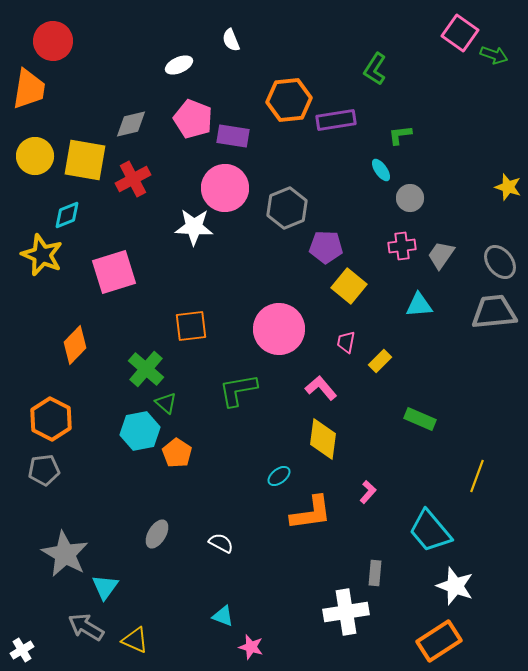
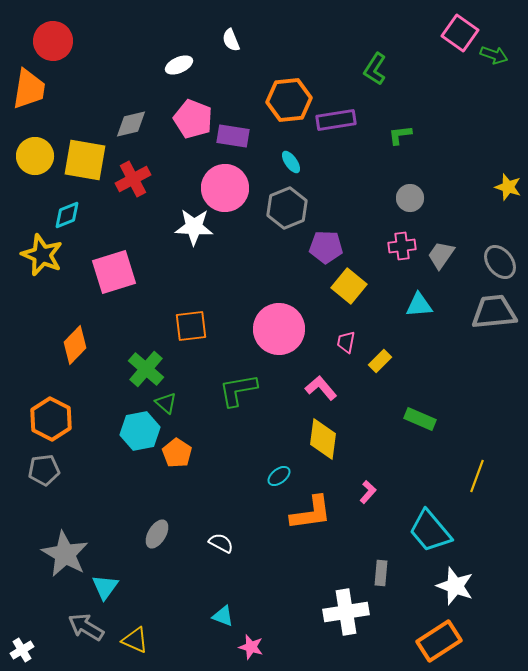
cyan ellipse at (381, 170): moved 90 px left, 8 px up
gray rectangle at (375, 573): moved 6 px right
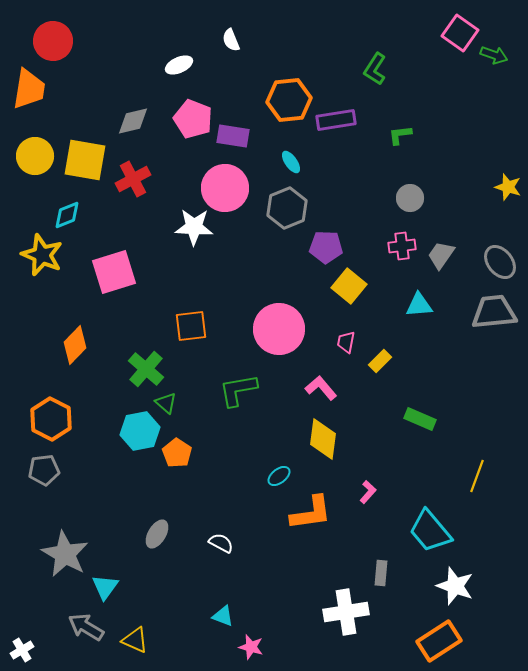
gray diamond at (131, 124): moved 2 px right, 3 px up
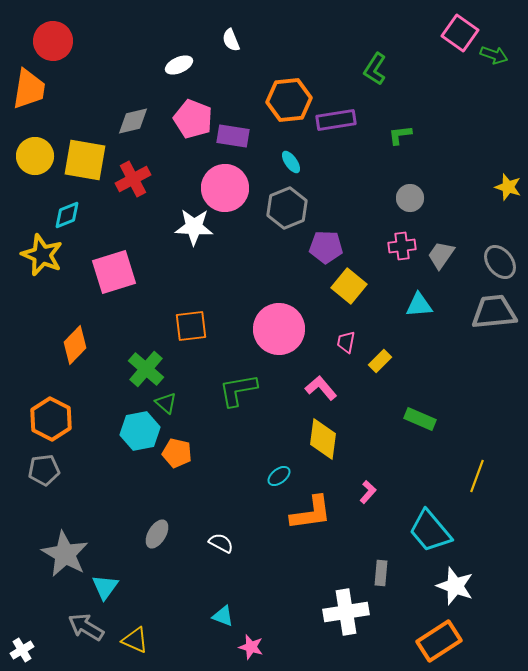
orange pentagon at (177, 453): rotated 20 degrees counterclockwise
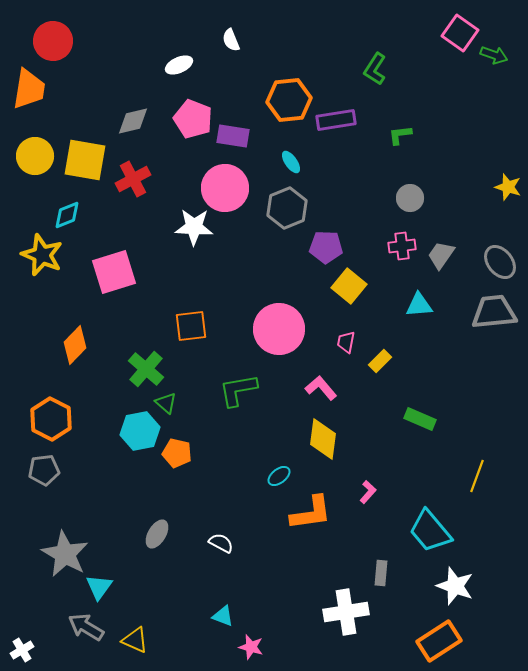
cyan triangle at (105, 587): moved 6 px left
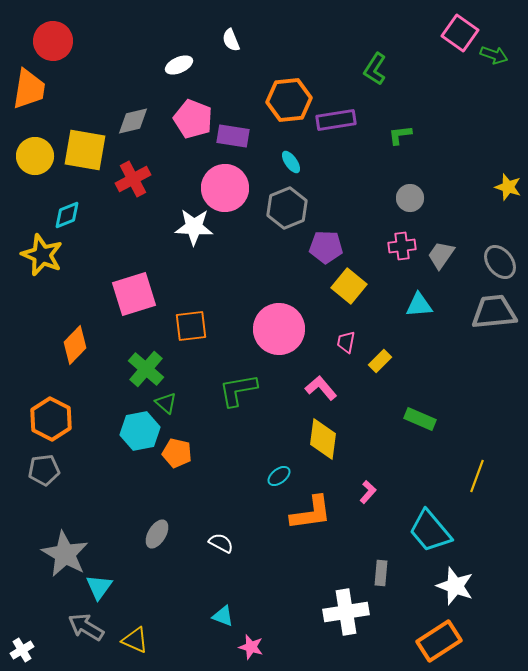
yellow square at (85, 160): moved 10 px up
pink square at (114, 272): moved 20 px right, 22 px down
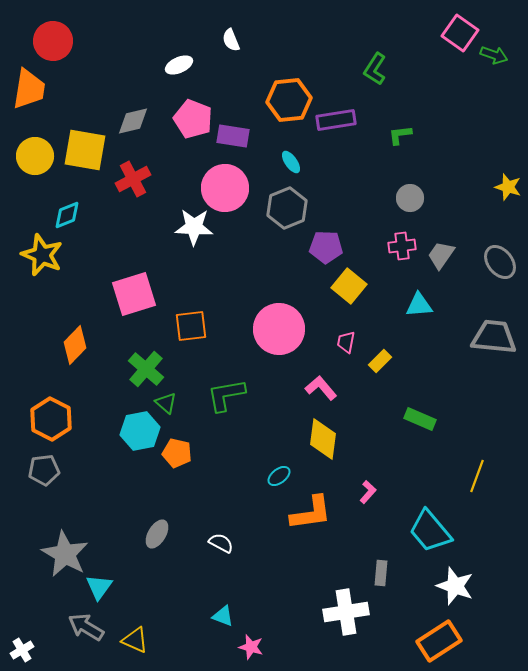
gray trapezoid at (494, 312): moved 25 px down; rotated 12 degrees clockwise
green L-shape at (238, 390): moved 12 px left, 5 px down
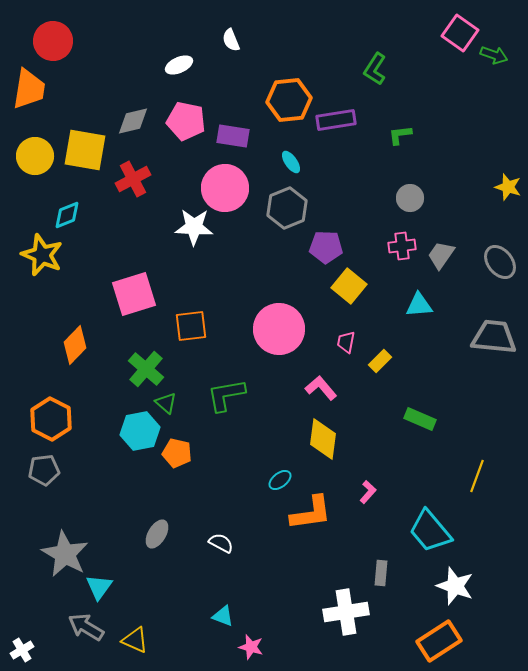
pink pentagon at (193, 119): moved 7 px left, 2 px down; rotated 9 degrees counterclockwise
cyan ellipse at (279, 476): moved 1 px right, 4 px down
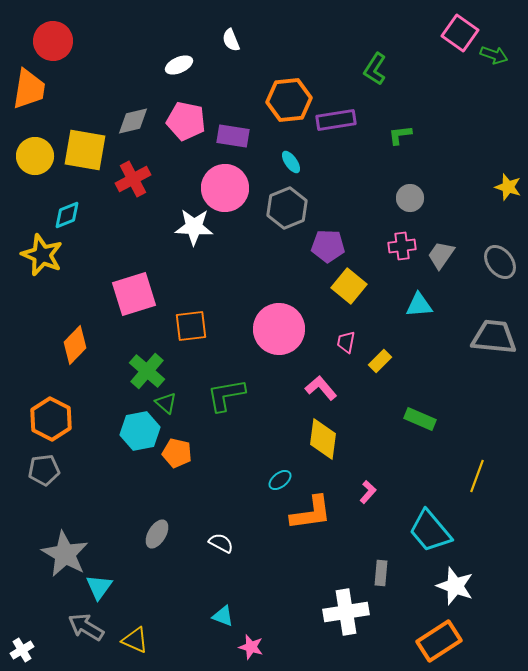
purple pentagon at (326, 247): moved 2 px right, 1 px up
green cross at (146, 369): moved 1 px right, 2 px down
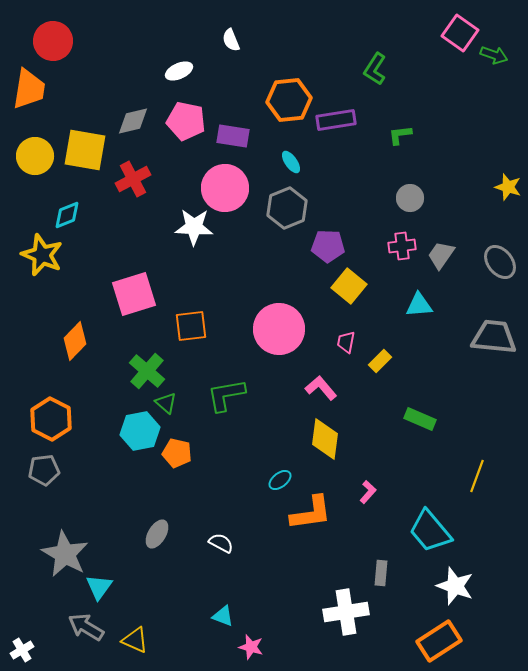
white ellipse at (179, 65): moved 6 px down
orange diamond at (75, 345): moved 4 px up
yellow diamond at (323, 439): moved 2 px right
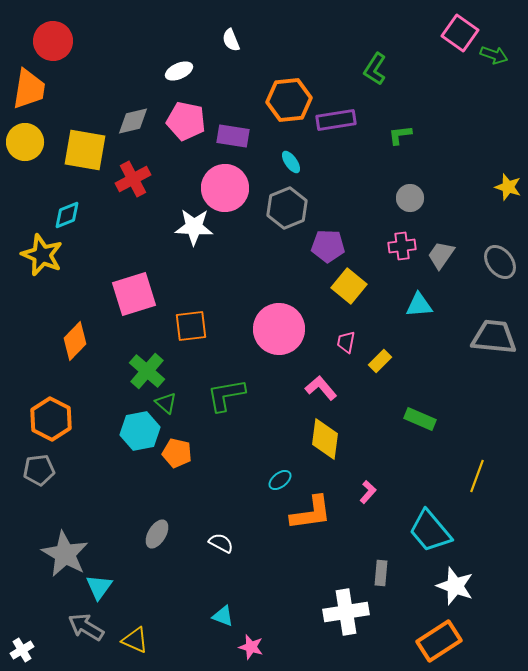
yellow circle at (35, 156): moved 10 px left, 14 px up
gray pentagon at (44, 470): moved 5 px left
